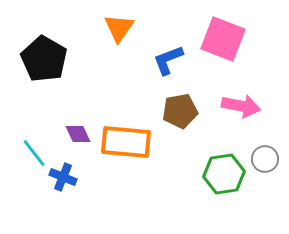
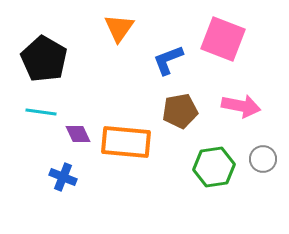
cyan line: moved 7 px right, 41 px up; rotated 44 degrees counterclockwise
gray circle: moved 2 px left
green hexagon: moved 10 px left, 7 px up
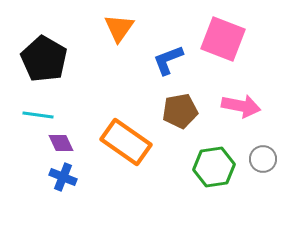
cyan line: moved 3 px left, 3 px down
purple diamond: moved 17 px left, 9 px down
orange rectangle: rotated 30 degrees clockwise
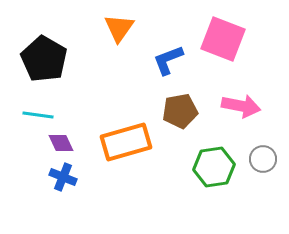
orange rectangle: rotated 51 degrees counterclockwise
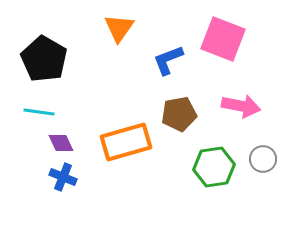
brown pentagon: moved 1 px left, 3 px down
cyan line: moved 1 px right, 3 px up
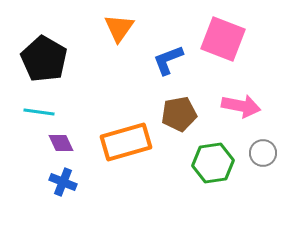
gray circle: moved 6 px up
green hexagon: moved 1 px left, 4 px up
blue cross: moved 5 px down
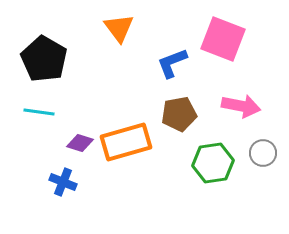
orange triangle: rotated 12 degrees counterclockwise
blue L-shape: moved 4 px right, 3 px down
purple diamond: moved 19 px right; rotated 48 degrees counterclockwise
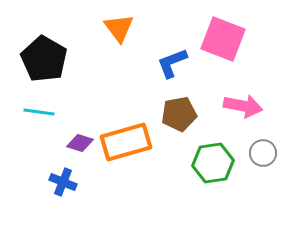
pink arrow: moved 2 px right
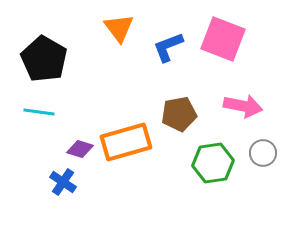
blue L-shape: moved 4 px left, 16 px up
purple diamond: moved 6 px down
blue cross: rotated 12 degrees clockwise
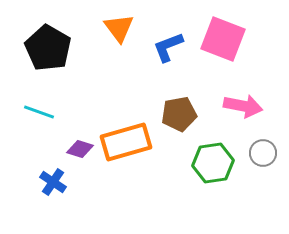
black pentagon: moved 4 px right, 11 px up
cyan line: rotated 12 degrees clockwise
blue cross: moved 10 px left
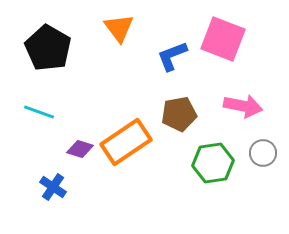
blue L-shape: moved 4 px right, 9 px down
orange rectangle: rotated 18 degrees counterclockwise
blue cross: moved 5 px down
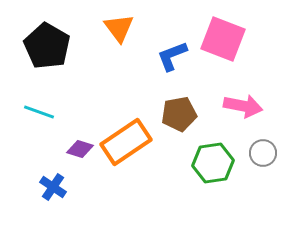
black pentagon: moved 1 px left, 2 px up
